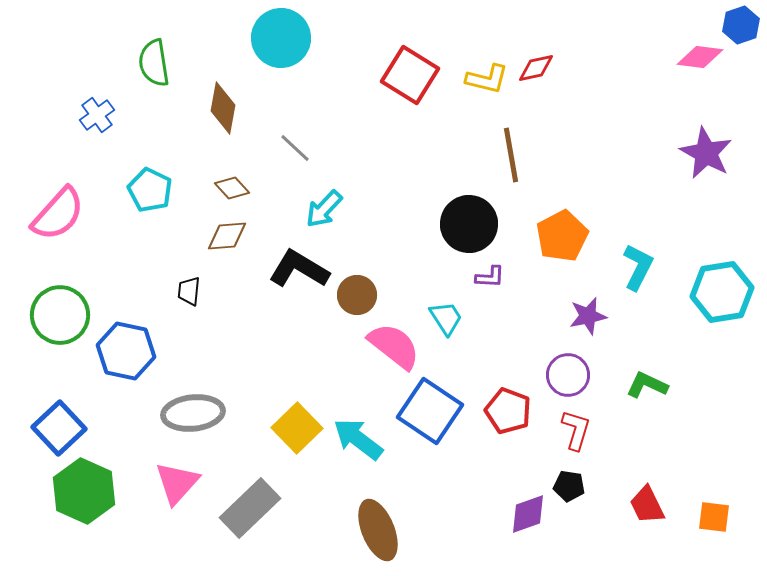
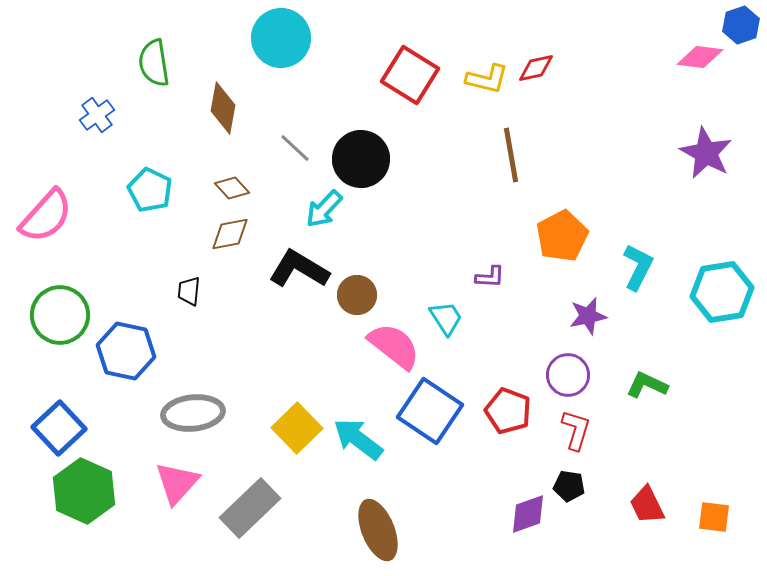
pink semicircle at (58, 214): moved 12 px left, 2 px down
black circle at (469, 224): moved 108 px left, 65 px up
brown diamond at (227, 236): moved 3 px right, 2 px up; rotated 6 degrees counterclockwise
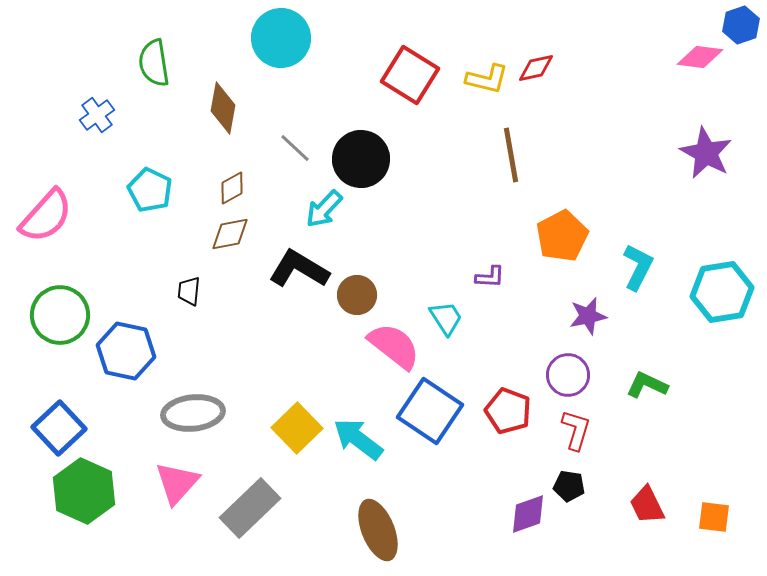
brown diamond at (232, 188): rotated 76 degrees counterclockwise
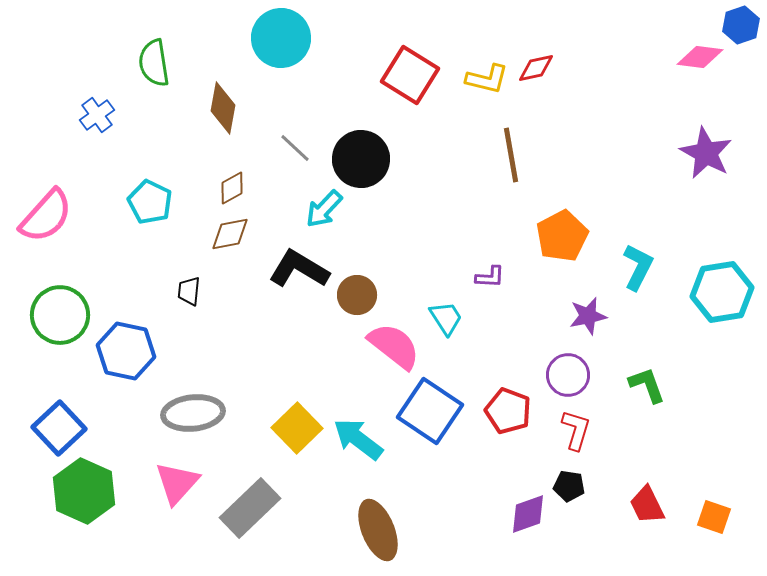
cyan pentagon at (150, 190): moved 12 px down
green L-shape at (647, 385): rotated 45 degrees clockwise
orange square at (714, 517): rotated 12 degrees clockwise
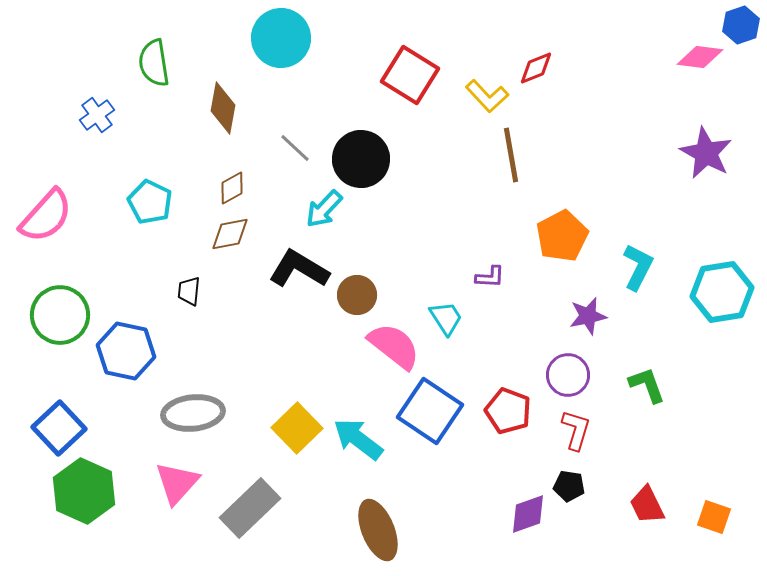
red diamond at (536, 68): rotated 9 degrees counterclockwise
yellow L-shape at (487, 79): moved 17 px down; rotated 33 degrees clockwise
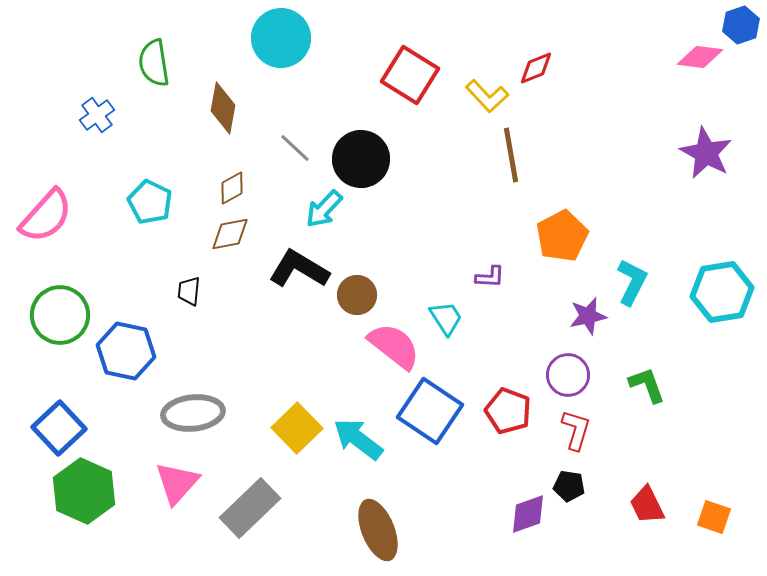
cyan L-shape at (638, 267): moved 6 px left, 15 px down
